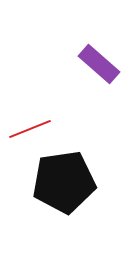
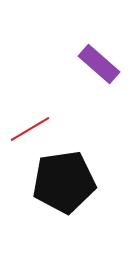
red line: rotated 9 degrees counterclockwise
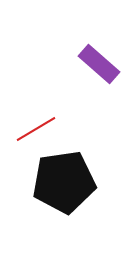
red line: moved 6 px right
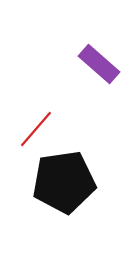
red line: rotated 18 degrees counterclockwise
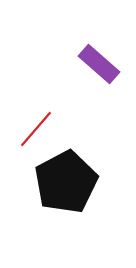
black pentagon: moved 2 px right; rotated 20 degrees counterclockwise
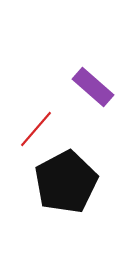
purple rectangle: moved 6 px left, 23 px down
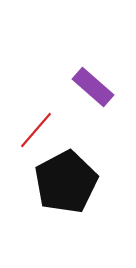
red line: moved 1 px down
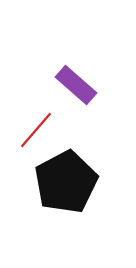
purple rectangle: moved 17 px left, 2 px up
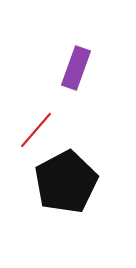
purple rectangle: moved 17 px up; rotated 69 degrees clockwise
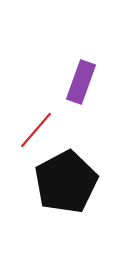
purple rectangle: moved 5 px right, 14 px down
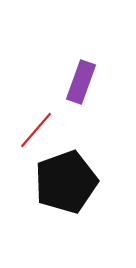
black pentagon: rotated 8 degrees clockwise
